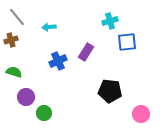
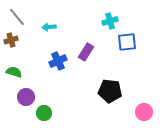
pink circle: moved 3 px right, 2 px up
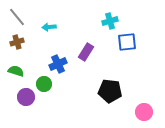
brown cross: moved 6 px right, 2 px down
blue cross: moved 3 px down
green semicircle: moved 2 px right, 1 px up
green circle: moved 29 px up
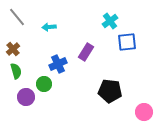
cyan cross: rotated 21 degrees counterclockwise
brown cross: moved 4 px left, 7 px down; rotated 24 degrees counterclockwise
green semicircle: rotated 56 degrees clockwise
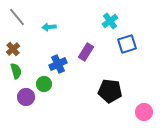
blue square: moved 2 px down; rotated 12 degrees counterclockwise
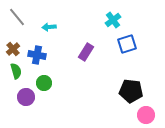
cyan cross: moved 3 px right, 1 px up
blue cross: moved 21 px left, 9 px up; rotated 36 degrees clockwise
green circle: moved 1 px up
black pentagon: moved 21 px right
pink circle: moved 2 px right, 3 px down
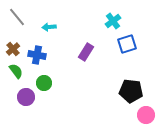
cyan cross: moved 1 px down
green semicircle: rotated 21 degrees counterclockwise
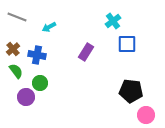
gray line: rotated 30 degrees counterclockwise
cyan arrow: rotated 24 degrees counterclockwise
blue square: rotated 18 degrees clockwise
green circle: moved 4 px left
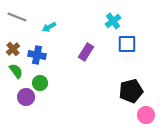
black pentagon: rotated 20 degrees counterclockwise
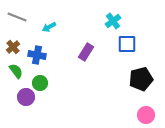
brown cross: moved 2 px up
black pentagon: moved 10 px right, 12 px up
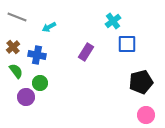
black pentagon: moved 3 px down
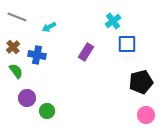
green circle: moved 7 px right, 28 px down
purple circle: moved 1 px right, 1 px down
